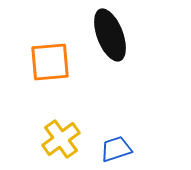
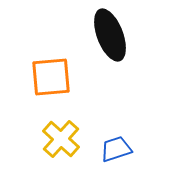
orange square: moved 1 px right, 15 px down
yellow cross: rotated 12 degrees counterclockwise
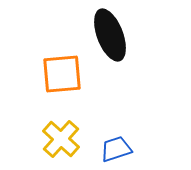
orange square: moved 11 px right, 3 px up
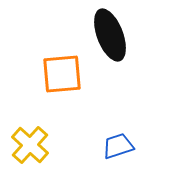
yellow cross: moved 31 px left, 6 px down
blue trapezoid: moved 2 px right, 3 px up
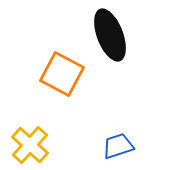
orange square: rotated 33 degrees clockwise
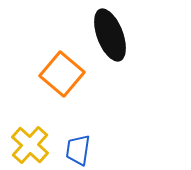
orange square: rotated 12 degrees clockwise
blue trapezoid: moved 40 px left, 4 px down; rotated 64 degrees counterclockwise
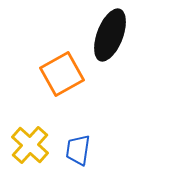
black ellipse: rotated 42 degrees clockwise
orange square: rotated 21 degrees clockwise
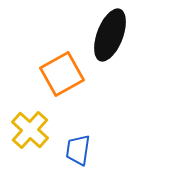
yellow cross: moved 15 px up
